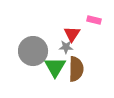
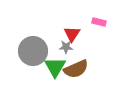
pink rectangle: moved 5 px right, 2 px down
brown semicircle: rotated 65 degrees clockwise
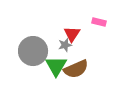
gray star: moved 1 px left, 2 px up; rotated 16 degrees counterclockwise
green triangle: moved 1 px right, 1 px up
